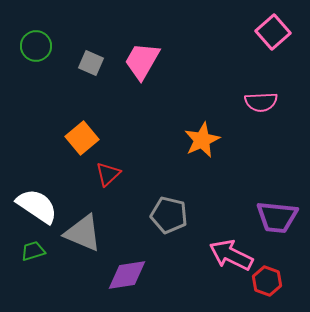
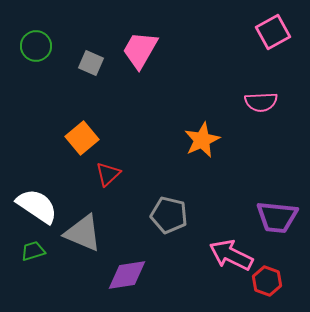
pink square: rotated 12 degrees clockwise
pink trapezoid: moved 2 px left, 11 px up
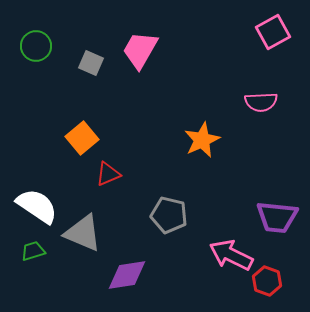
red triangle: rotated 20 degrees clockwise
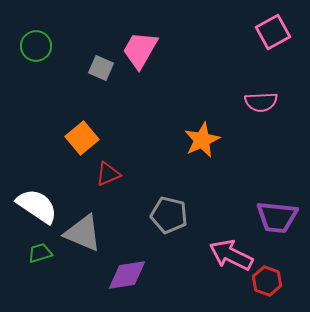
gray square: moved 10 px right, 5 px down
green trapezoid: moved 7 px right, 2 px down
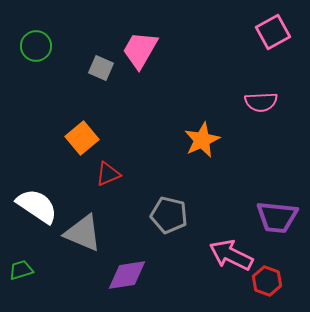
green trapezoid: moved 19 px left, 17 px down
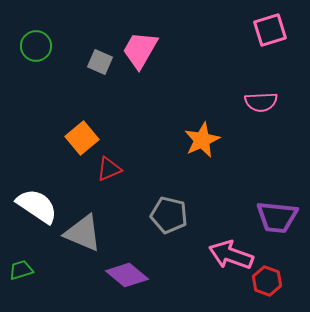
pink square: moved 3 px left, 2 px up; rotated 12 degrees clockwise
gray square: moved 1 px left, 6 px up
red triangle: moved 1 px right, 5 px up
pink arrow: rotated 6 degrees counterclockwise
purple diamond: rotated 48 degrees clockwise
